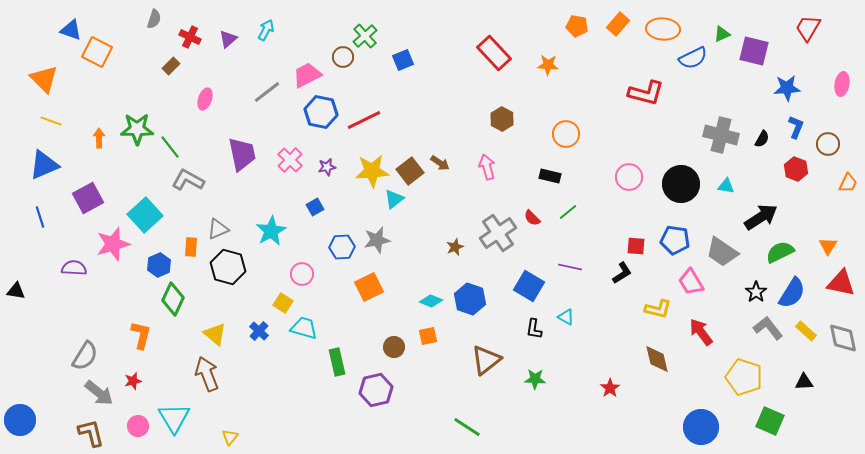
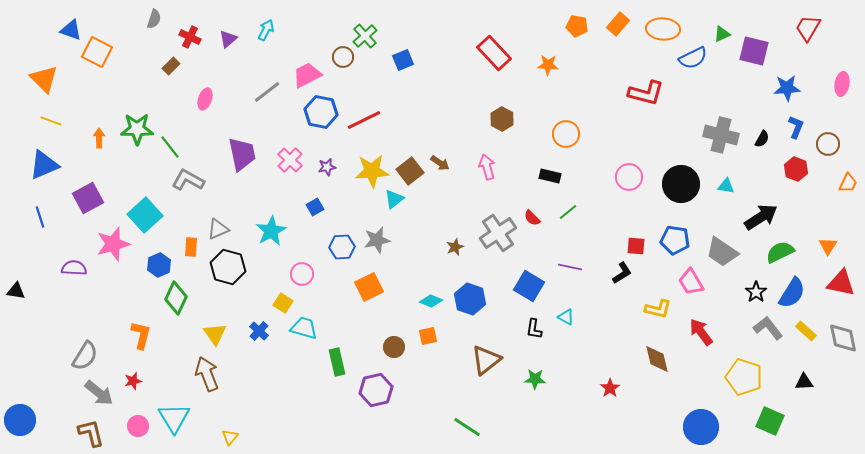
green diamond at (173, 299): moved 3 px right, 1 px up
yellow triangle at (215, 334): rotated 15 degrees clockwise
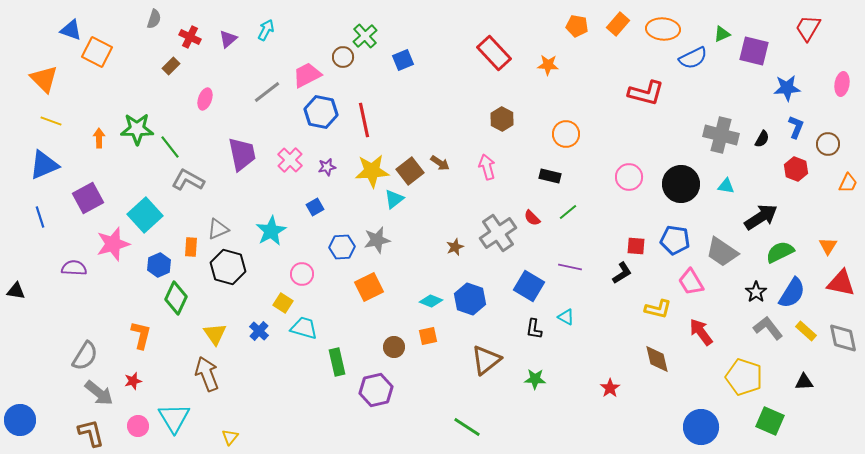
red line at (364, 120): rotated 76 degrees counterclockwise
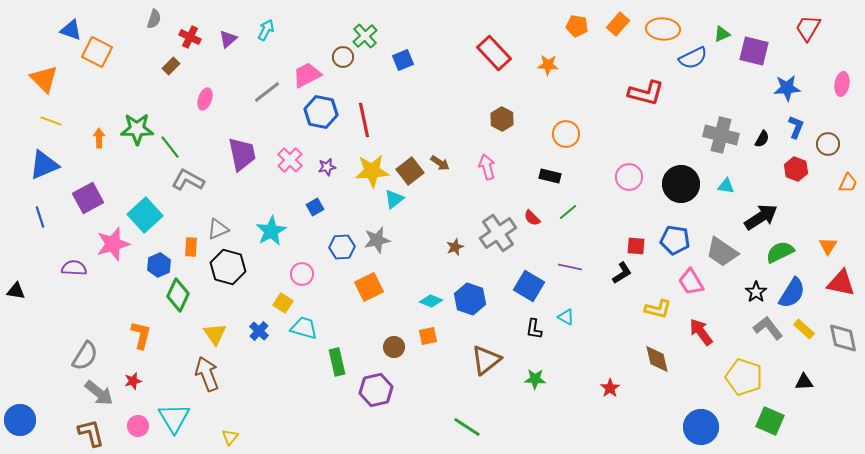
green diamond at (176, 298): moved 2 px right, 3 px up
yellow rectangle at (806, 331): moved 2 px left, 2 px up
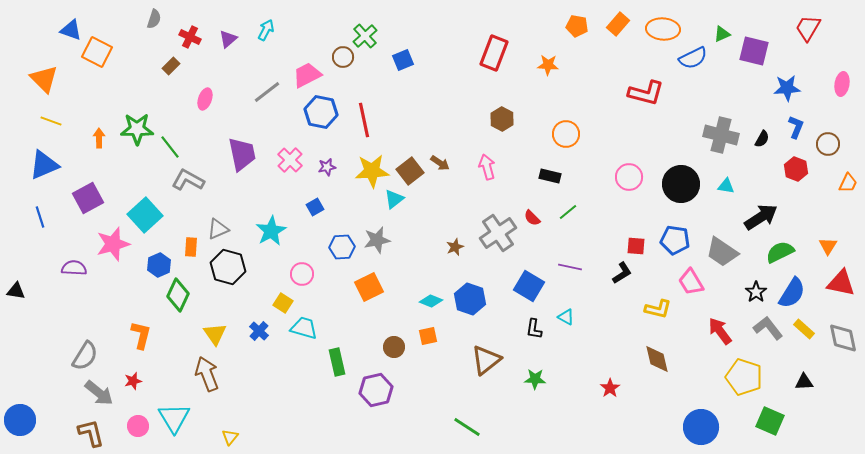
red rectangle at (494, 53): rotated 64 degrees clockwise
red arrow at (701, 332): moved 19 px right, 1 px up
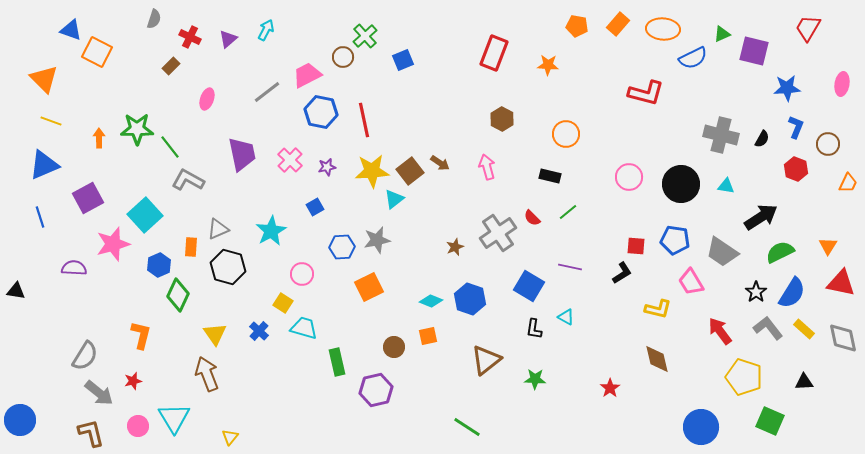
pink ellipse at (205, 99): moved 2 px right
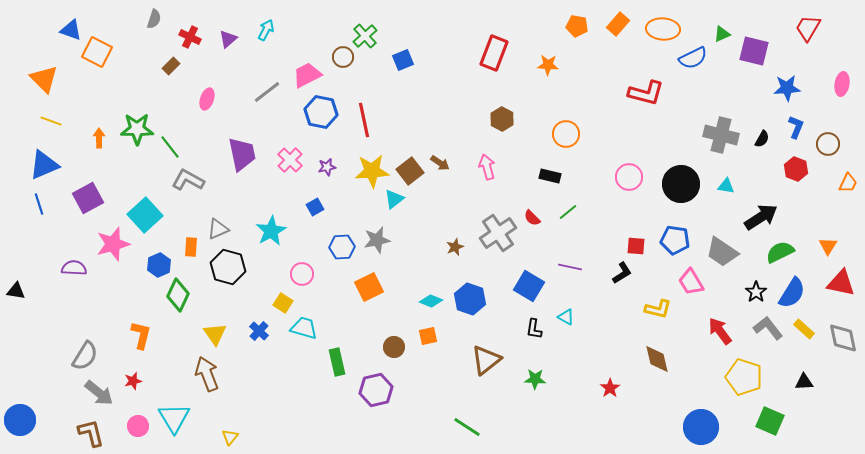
blue line at (40, 217): moved 1 px left, 13 px up
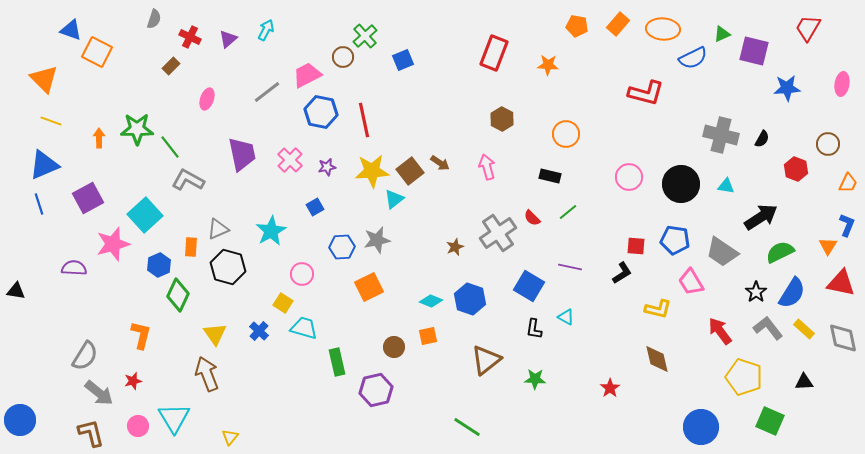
blue L-shape at (796, 127): moved 51 px right, 98 px down
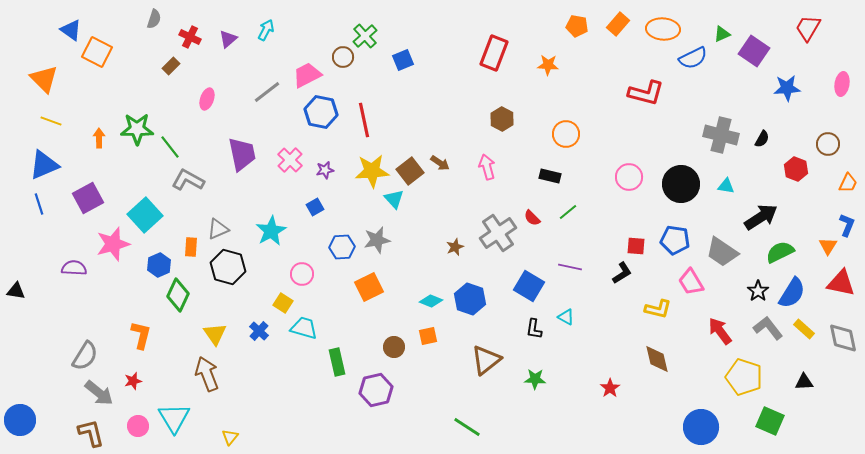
blue triangle at (71, 30): rotated 15 degrees clockwise
purple square at (754, 51): rotated 20 degrees clockwise
purple star at (327, 167): moved 2 px left, 3 px down
cyan triangle at (394, 199): rotated 35 degrees counterclockwise
black star at (756, 292): moved 2 px right, 1 px up
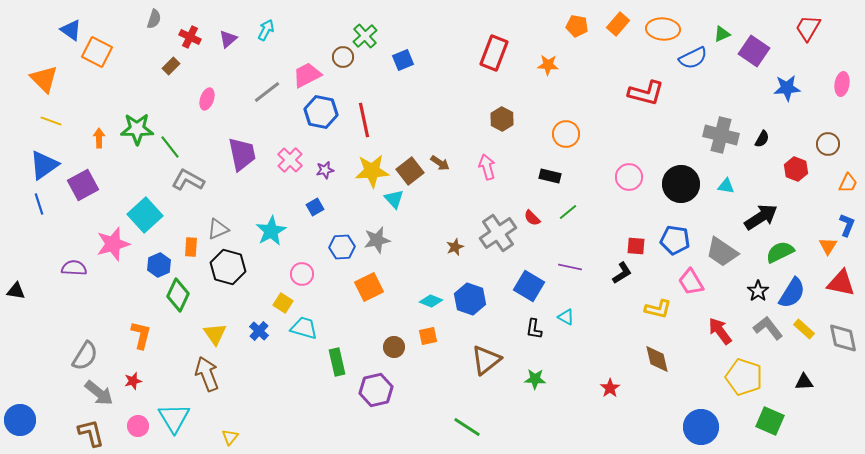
blue triangle at (44, 165): rotated 12 degrees counterclockwise
purple square at (88, 198): moved 5 px left, 13 px up
